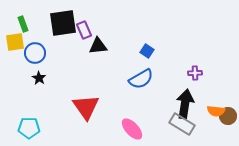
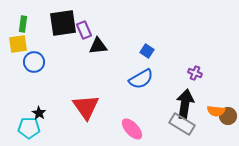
green rectangle: rotated 28 degrees clockwise
yellow square: moved 3 px right, 2 px down
blue circle: moved 1 px left, 9 px down
purple cross: rotated 24 degrees clockwise
black star: moved 35 px down
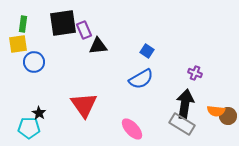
red triangle: moved 2 px left, 2 px up
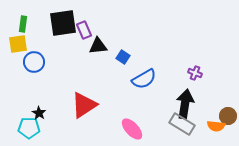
blue square: moved 24 px left, 6 px down
blue semicircle: moved 3 px right
red triangle: rotated 32 degrees clockwise
orange semicircle: moved 15 px down
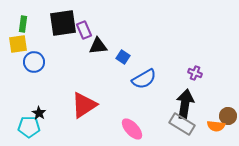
cyan pentagon: moved 1 px up
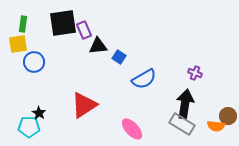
blue square: moved 4 px left
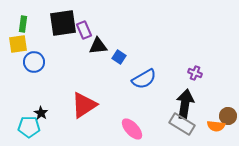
black star: moved 2 px right
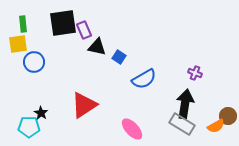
green rectangle: rotated 14 degrees counterclockwise
black triangle: moved 1 px left, 1 px down; rotated 18 degrees clockwise
orange semicircle: rotated 36 degrees counterclockwise
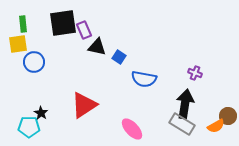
blue semicircle: rotated 40 degrees clockwise
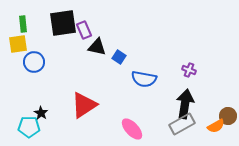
purple cross: moved 6 px left, 3 px up
gray rectangle: rotated 60 degrees counterclockwise
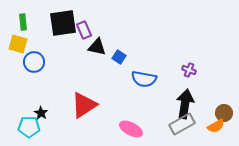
green rectangle: moved 2 px up
yellow square: rotated 24 degrees clockwise
brown circle: moved 4 px left, 3 px up
pink ellipse: moved 1 px left; rotated 20 degrees counterclockwise
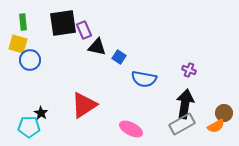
blue circle: moved 4 px left, 2 px up
